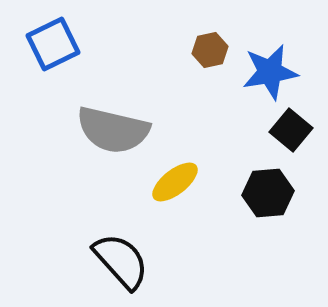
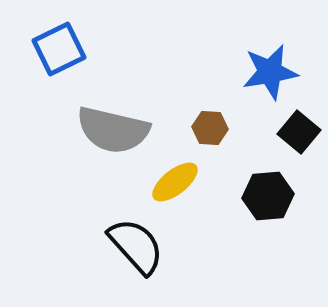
blue square: moved 6 px right, 5 px down
brown hexagon: moved 78 px down; rotated 16 degrees clockwise
black square: moved 8 px right, 2 px down
black hexagon: moved 3 px down
black semicircle: moved 15 px right, 15 px up
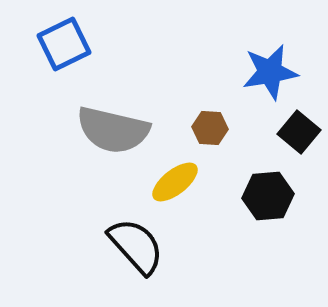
blue square: moved 5 px right, 5 px up
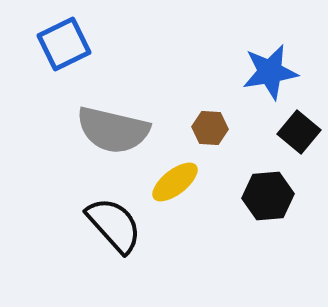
black semicircle: moved 22 px left, 21 px up
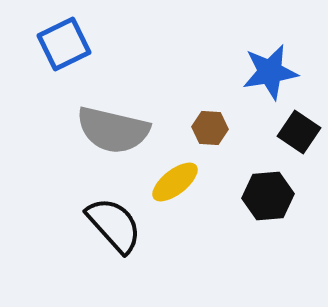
black square: rotated 6 degrees counterclockwise
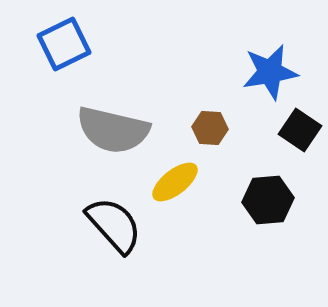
black square: moved 1 px right, 2 px up
black hexagon: moved 4 px down
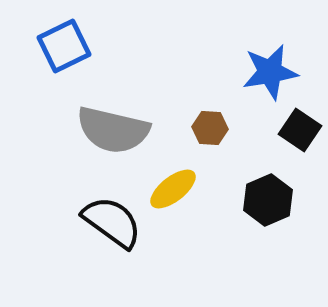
blue square: moved 2 px down
yellow ellipse: moved 2 px left, 7 px down
black hexagon: rotated 18 degrees counterclockwise
black semicircle: moved 2 px left, 3 px up; rotated 12 degrees counterclockwise
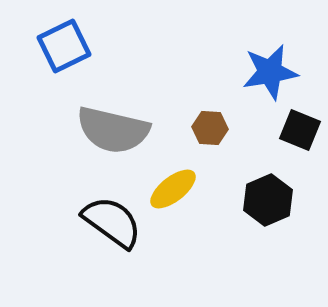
black square: rotated 12 degrees counterclockwise
